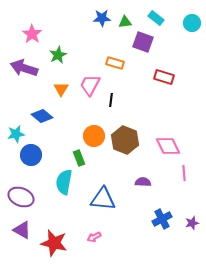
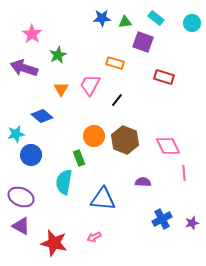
black line: moved 6 px right; rotated 32 degrees clockwise
purple triangle: moved 1 px left, 4 px up
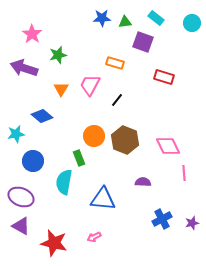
green star: rotated 12 degrees clockwise
blue circle: moved 2 px right, 6 px down
